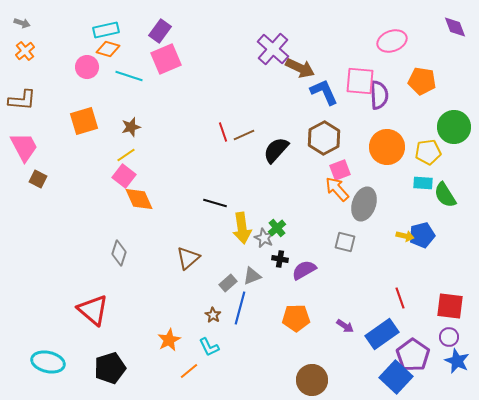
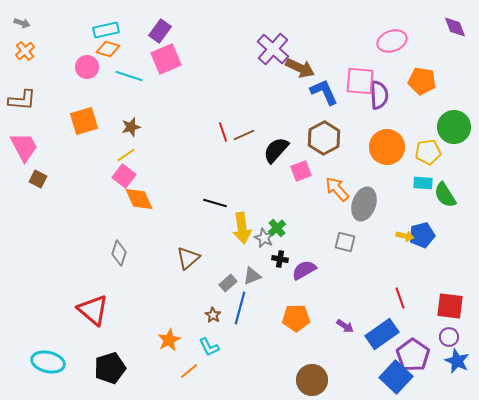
pink square at (340, 170): moved 39 px left, 1 px down
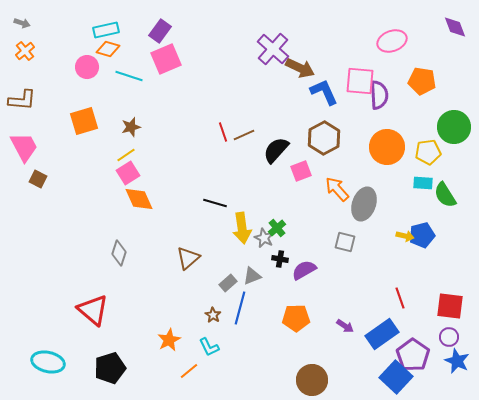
pink square at (124, 176): moved 4 px right, 3 px up; rotated 20 degrees clockwise
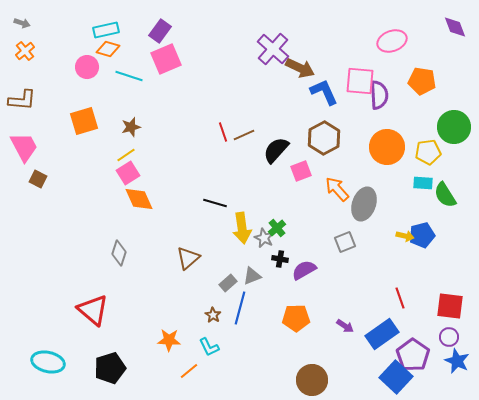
gray square at (345, 242): rotated 35 degrees counterclockwise
orange star at (169, 340): rotated 30 degrees clockwise
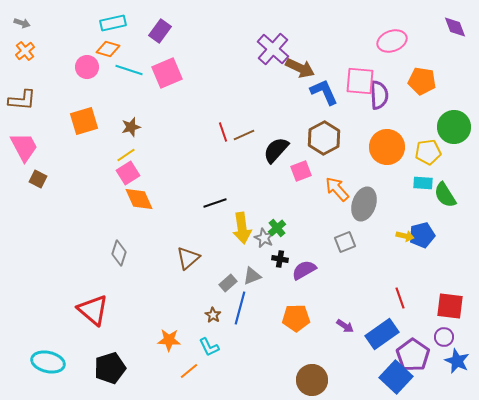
cyan rectangle at (106, 30): moved 7 px right, 7 px up
pink square at (166, 59): moved 1 px right, 14 px down
cyan line at (129, 76): moved 6 px up
black line at (215, 203): rotated 35 degrees counterclockwise
purple circle at (449, 337): moved 5 px left
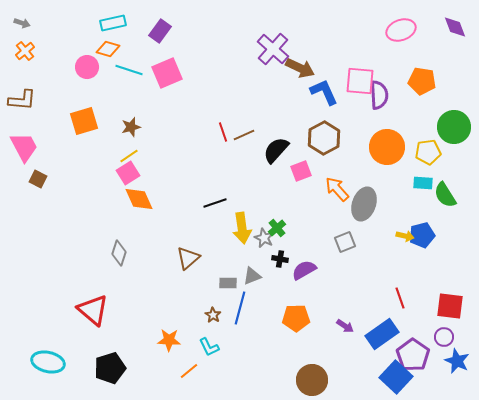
pink ellipse at (392, 41): moved 9 px right, 11 px up
yellow line at (126, 155): moved 3 px right, 1 px down
gray rectangle at (228, 283): rotated 42 degrees clockwise
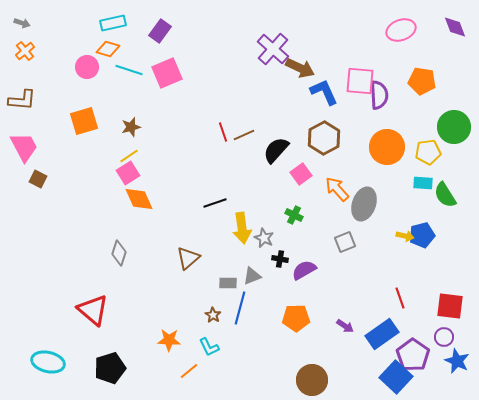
pink square at (301, 171): moved 3 px down; rotated 15 degrees counterclockwise
green cross at (277, 228): moved 17 px right, 13 px up; rotated 24 degrees counterclockwise
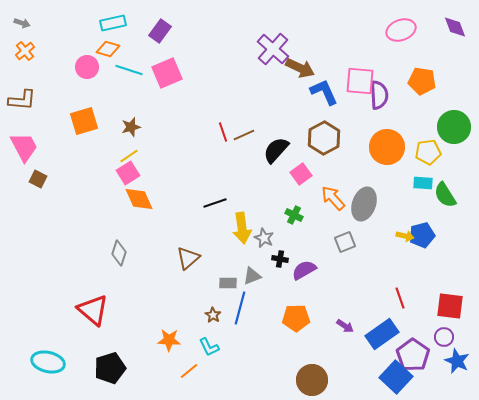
orange arrow at (337, 189): moved 4 px left, 9 px down
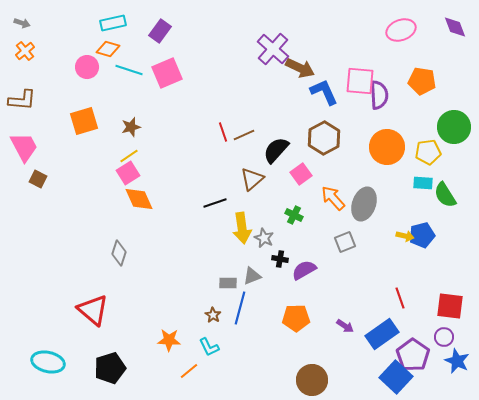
brown triangle at (188, 258): moved 64 px right, 79 px up
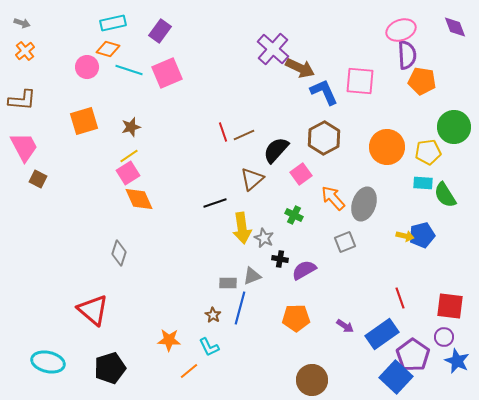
purple semicircle at (379, 95): moved 28 px right, 40 px up
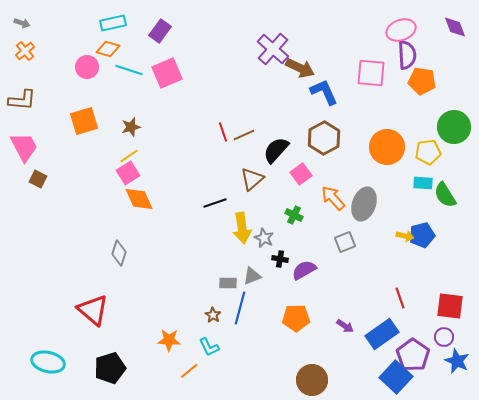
pink square at (360, 81): moved 11 px right, 8 px up
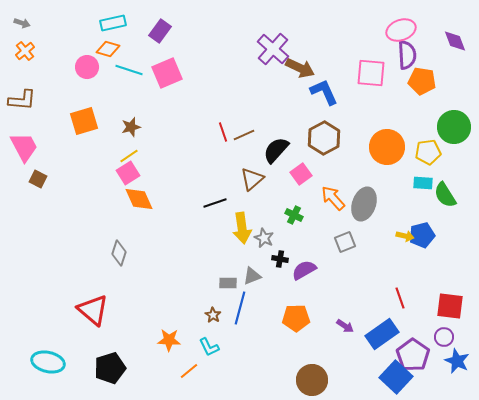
purple diamond at (455, 27): moved 14 px down
